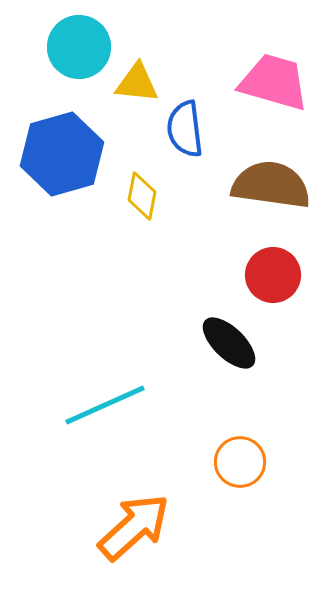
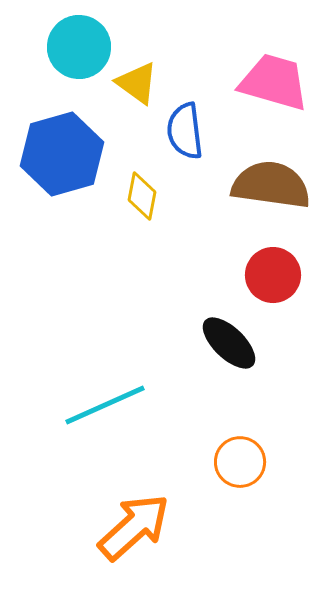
yellow triangle: rotated 30 degrees clockwise
blue semicircle: moved 2 px down
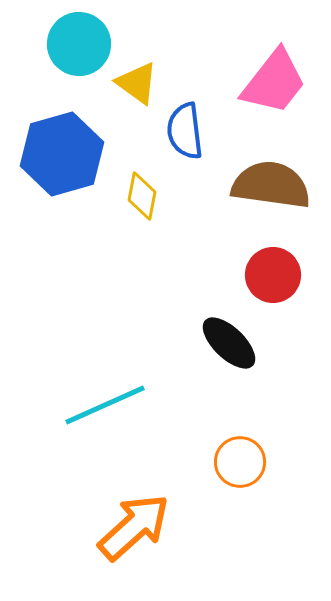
cyan circle: moved 3 px up
pink trapezoid: rotated 112 degrees clockwise
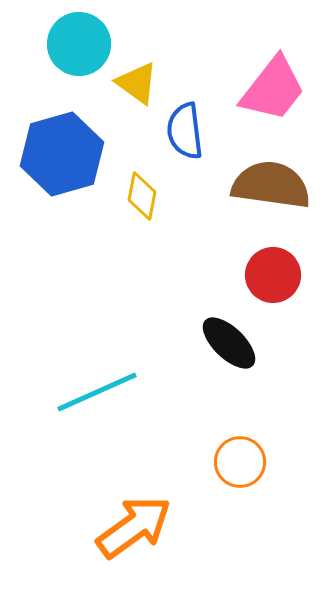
pink trapezoid: moved 1 px left, 7 px down
cyan line: moved 8 px left, 13 px up
orange arrow: rotated 6 degrees clockwise
